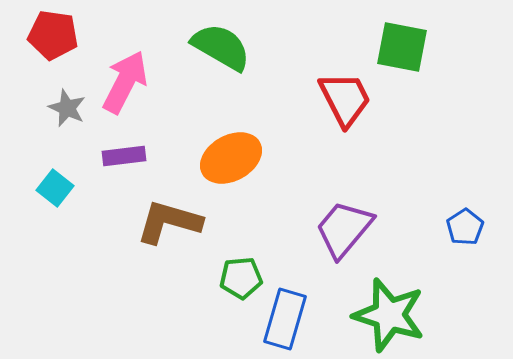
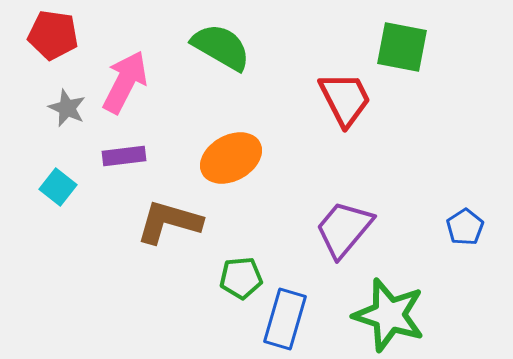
cyan square: moved 3 px right, 1 px up
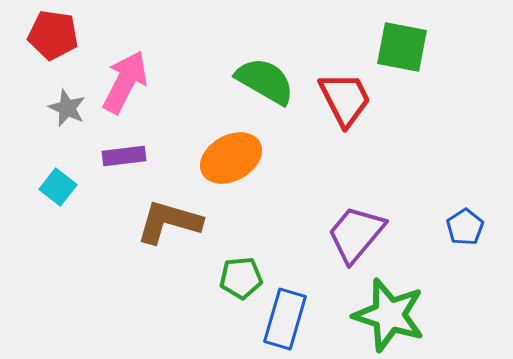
green semicircle: moved 44 px right, 34 px down
purple trapezoid: moved 12 px right, 5 px down
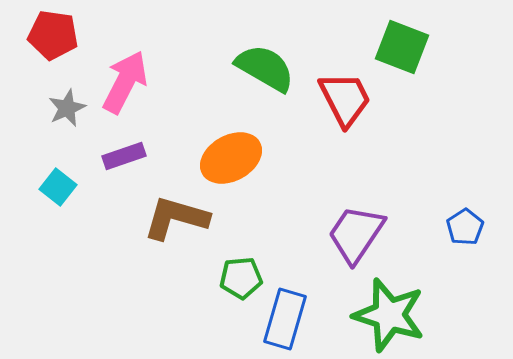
green square: rotated 10 degrees clockwise
green semicircle: moved 13 px up
gray star: rotated 24 degrees clockwise
purple rectangle: rotated 12 degrees counterclockwise
brown L-shape: moved 7 px right, 4 px up
purple trapezoid: rotated 6 degrees counterclockwise
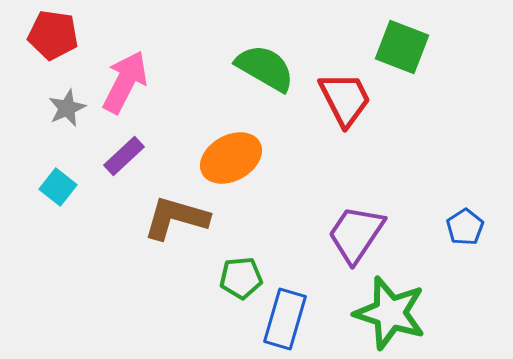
purple rectangle: rotated 24 degrees counterclockwise
green star: moved 1 px right, 2 px up
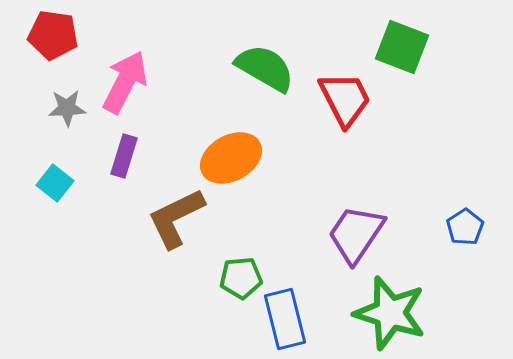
gray star: rotated 21 degrees clockwise
purple rectangle: rotated 30 degrees counterclockwise
cyan square: moved 3 px left, 4 px up
brown L-shape: rotated 42 degrees counterclockwise
blue rectangle: rotated 30 degrees counterclockwise
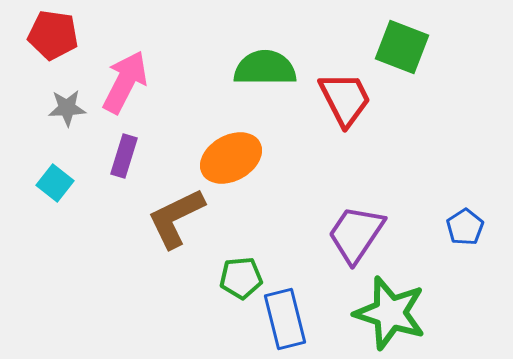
green semicircle: rotated 30 degrees counterclockwise
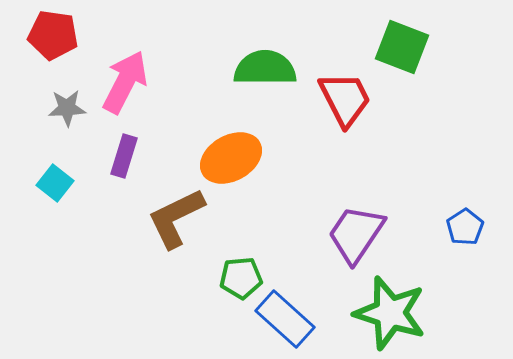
blue rectangle: rotated 34 degrees counterclockwise
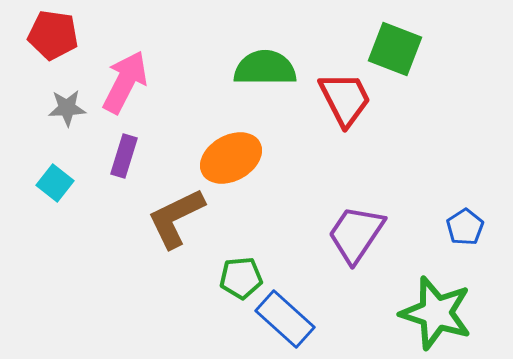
green square: moved 7 px left, 2 px down
green star: moved 46 px right
